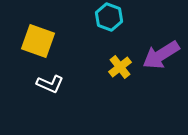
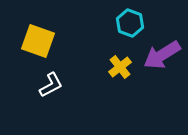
cyan hexagon: moved 21 px right, 6 px down
purple arrow: moved 1 px right
white L-shape: moved 1 px right, 1 px down; rotated 52 degrees counterclockwise
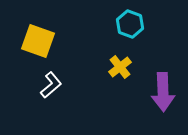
cyan hexagon: moved 1 px down
purple arrow: moved 1 px right, 37 px down; rotated 60 degrees counterclockwise
white L-shape: rotated 12 degrees counterclockwise
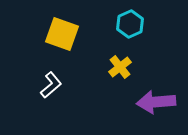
cyan hexagon: rotated 16 degrees clockwise
yellow square: moved 24 px right, 7 px up
purple arrow: moved 7 px left, 10 px down; rotated 87 degrees clockwise
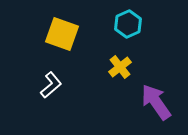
cyan hexagon: moved 2 px left
purple arrow: rotated 60 degrees clockwise
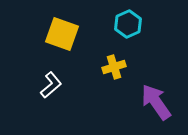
yellow cross: moved 6 px left; rotated 20 degrees clockwise
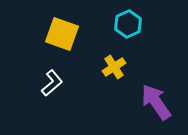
yellow cross: rotated 15 degrees counterclockwise
white L-shape: moved 1 px right, 2 px up
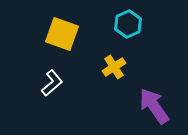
purple arrow: moved 2 px left, 4 px down
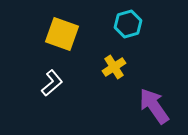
cyan hexagon: rotated 8 degrees clockwise
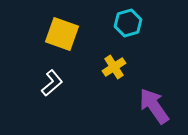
cyan hexagon: moved 1 px up
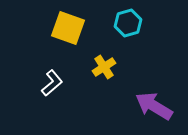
yellow square: moved 6 px right, 6 px up
yellow cross: moved 10 px left
purple arrow: rotated 24 degrees counterclockwise
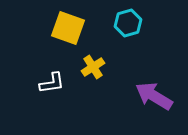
yellow cross: moved 11 px left
white L-shape: rotated 32 degrees clockwise
purple arrow: moved 10 px up
